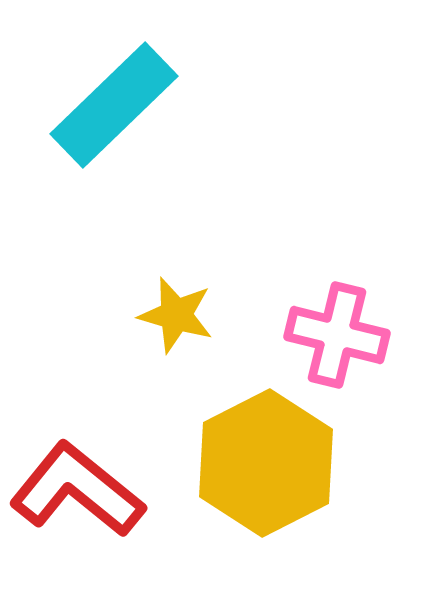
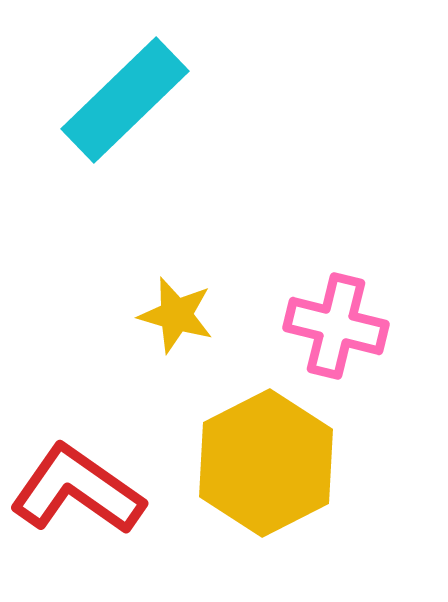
cyan rectangle: moved 11 px right, 5 px up
pink cross: moved 1 px left, 9 px up
red L-shape: rotated 4 degrees counterclockwise
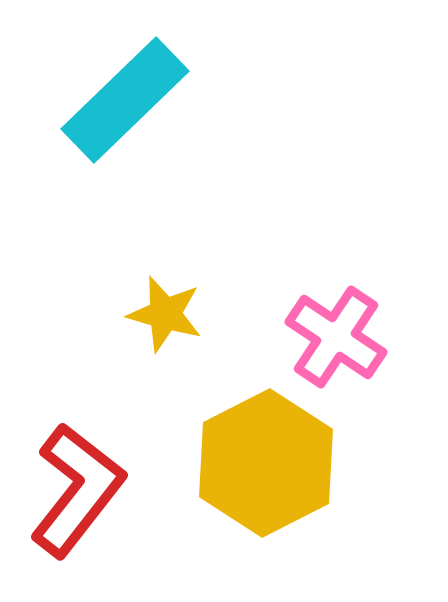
yellow star: moved 11 px left, 1 px up
pink cross: moved 11 px down; rotated 20 degrees clockwise
red L-shape: rotated 93 degrees clockwise
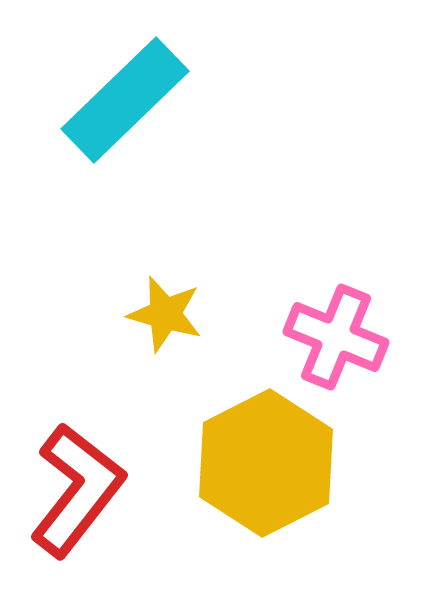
pink cross: rotated 12 degrees counterclockwise
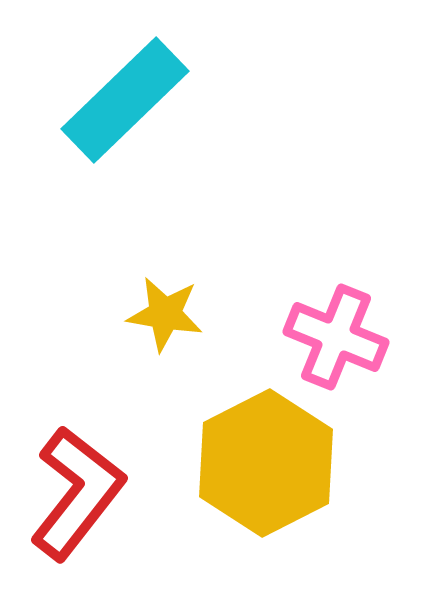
yellow star: rotated 6 degrees counterclockwise
red L-shape: moved 3 px down
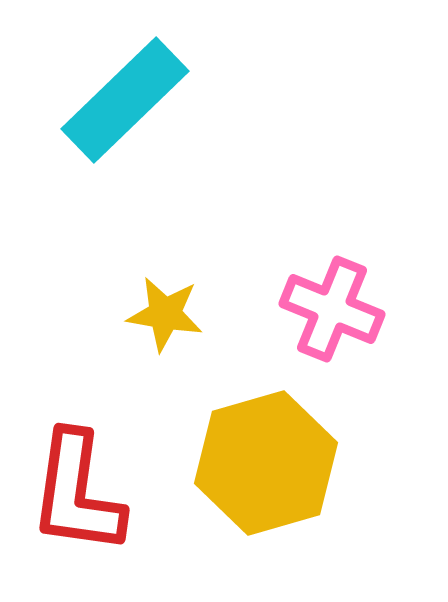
pink cross: moved 4 px left, 28 px up
yellow hexagon: rotated 11 degrees clockwise
red L-shape: rotated 150 degrees clockwise
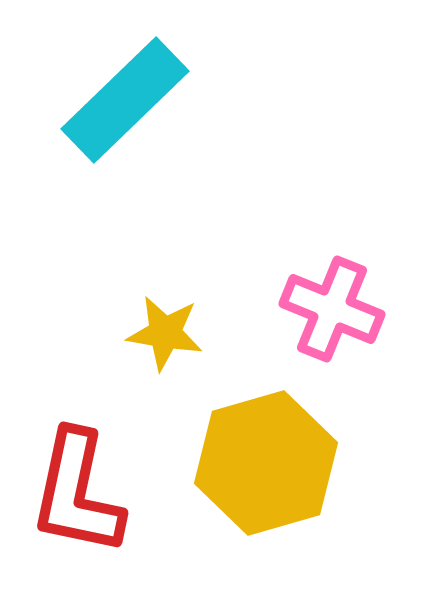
yellow star: moved 19 px down
red L-shape: rotated 4 degrees clockwise
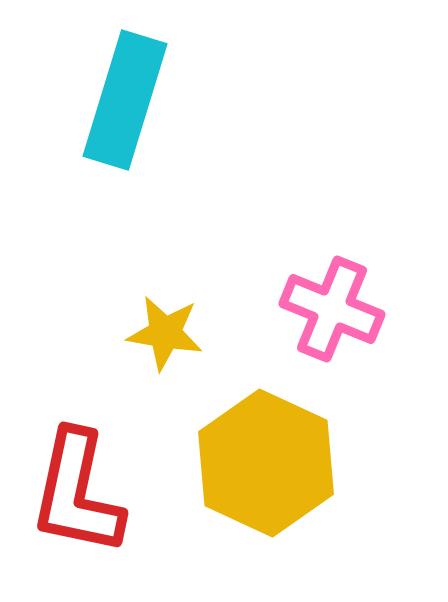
cyan rectangle: rotated 29 degrees counterclockwise
yellow hexagon: rotated 19 degrees counterclockwise
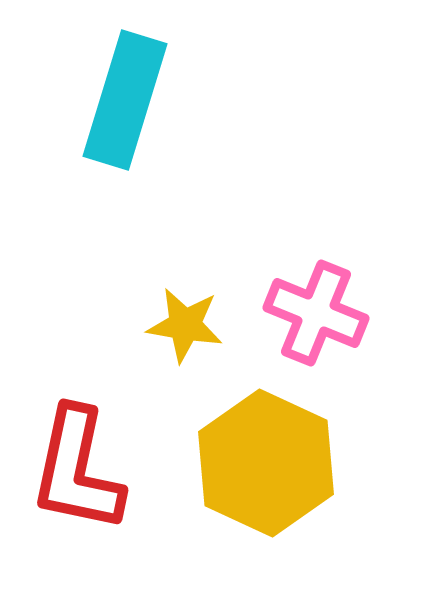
pink cross: moved 16 px left, 4 px down
yellow star: moved 20 px right, 8 px up
red L-shape: moved 23 px up
